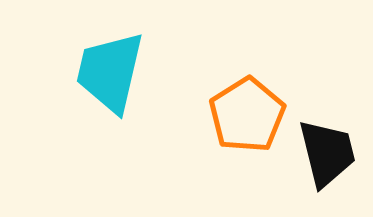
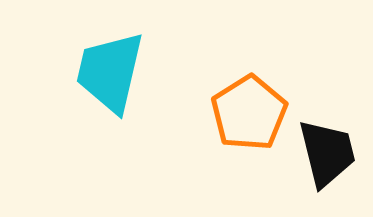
orange pentagon: moved 2 px right, 2 px up
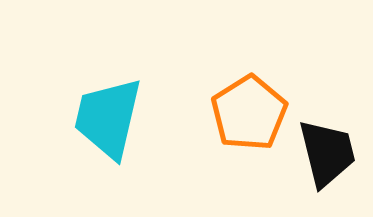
cyan trapezoid: moved 2 px left, 46 px down
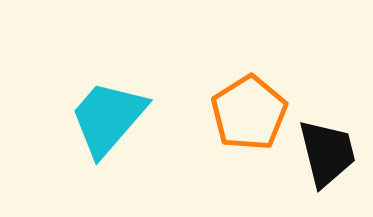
cyan trapezoid: rotated 28 degrees clockwise
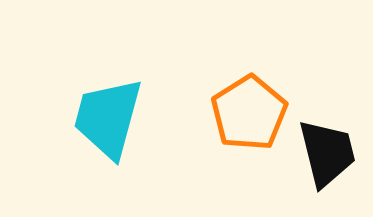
cyan trapezoid: rotated 26 degrees counterclockwise
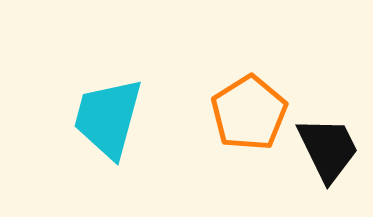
black trapezoid: moved 1 px right, 4 px up; rotated 12 degrees counterclockwise
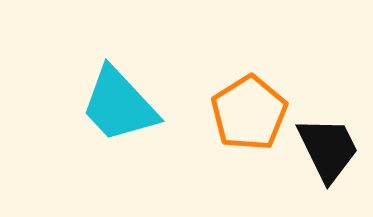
cyan trapezoid: moved 11 px right, 13 px up; rotated 58 degrees counterclockwise
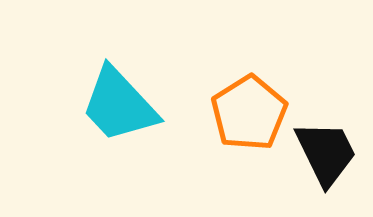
black trapezoid: moved 2 px left, 4 px down
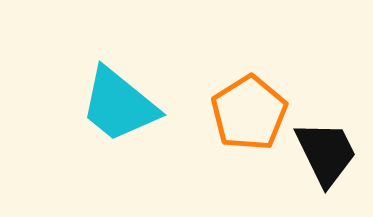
cyan trapezoid: rotated 8 degrees counterclockwise
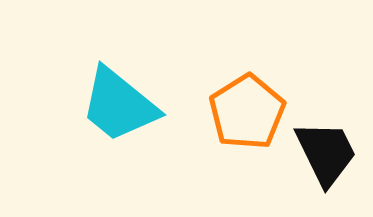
orange pentagon: moved 2 px left, 1 px up
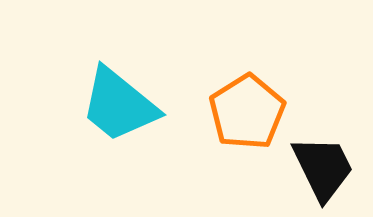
black trapezoid: moved 3 px left, 15 px down
